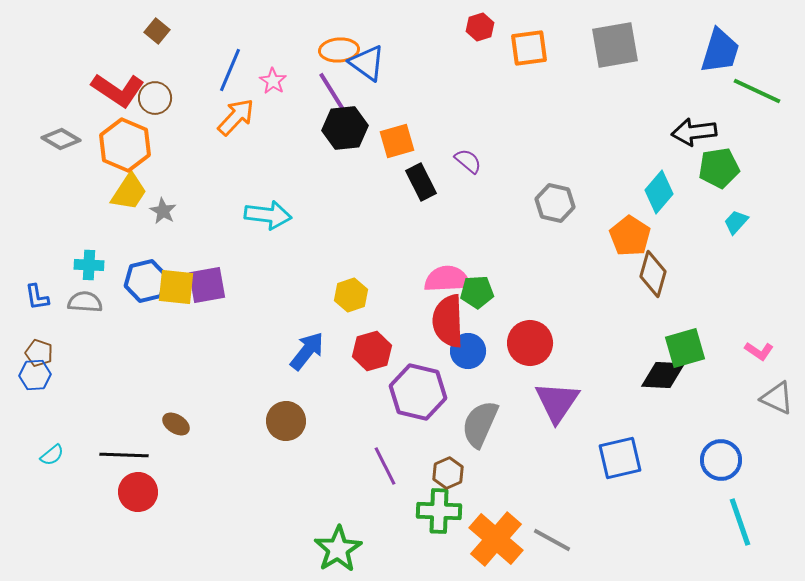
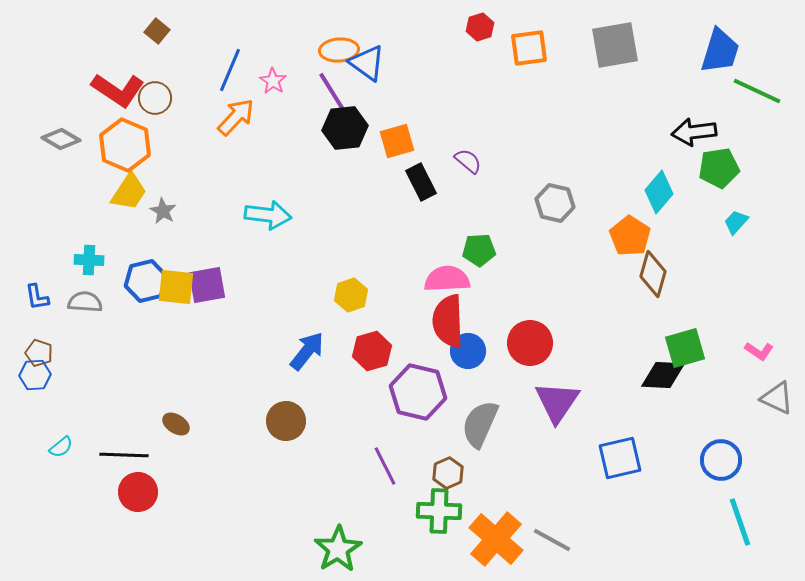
cyan cross at (89, 265): moved 5 px up
green pentagon at (477, 292): moved 2 px right, 42 px up
cyan semicircle at (52, 455): moved 9 px right, 8 px up
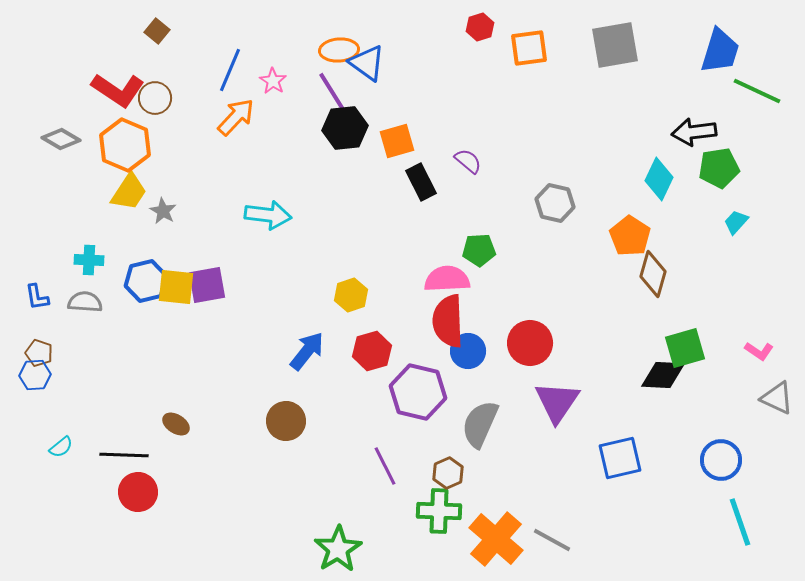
cyan diamond at (659, 192): moved 13 px up; rotated 15 degrees counterclockwise
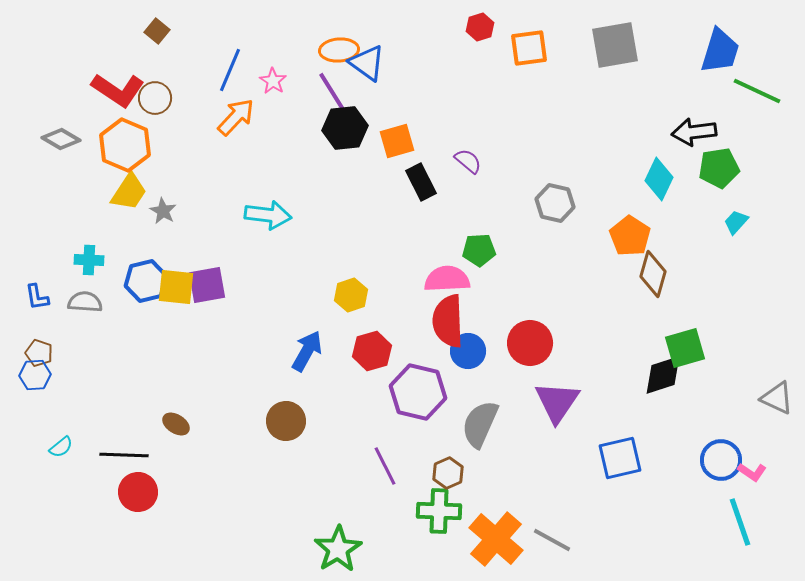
blue arrow at (307, 351): rotated 9 degrees counterclockwise
pink L-shape at (759, 351): moved 7 px left, 121 px down
black diamond at (663, 375): rotated 21 degrees counterclockwise
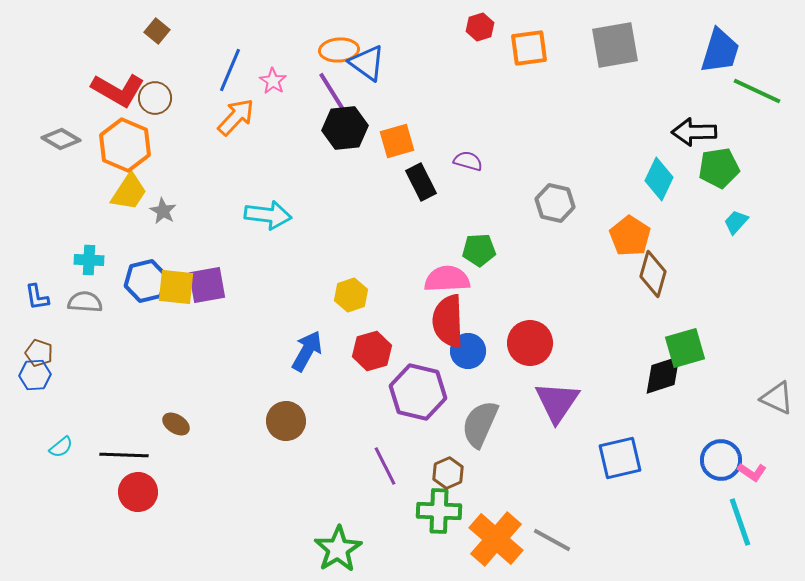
red L-shape at (118, 90): rotated 4 degrees counterclockwise
black arrow at (694, 132): rotated 6 degrees clockwise
purple semicircle at (468, 161): rotated 24 degrees counterclockwise
